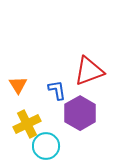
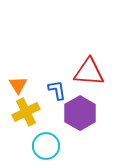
red triangle: moved 1 px down; rotated 24 degrees clockwise
yellow cross: moved 1 px left, 12 px up
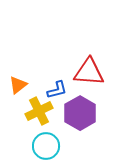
orange triangle: rotated 24 degrees clockwise
blue L-shape: rotated 85 degrees clockwise
yellow cross: moved 13 px right, 1 px up
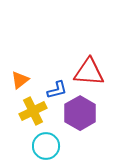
orange triangle: moved 2 px right, 5 px up
yellow cross: moved 6 px left
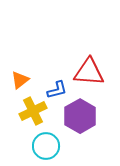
purple hexagon: moved 3 px down
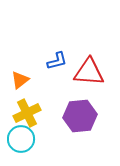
blue L-shape: moved 29 px up
yellow cross: moved 6 px left, 2 px down
purple hexagon: rotated 24 degrees clockwise
cyan circle: moved 25 px left, 7 px up
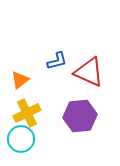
red triangle: rotated 20 degrees clockwise
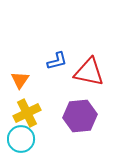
red triangle: rotated 12 degrees counterclockwise
orange triangle: rotated 18 degrees counterclockwise
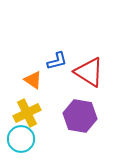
red triangle: rotated 20 degrees clockwise
orange triangle: moved 13 px right; rotated 30 degrees counterclockwise
purple hexagon: rotated 16 degrees clockwise
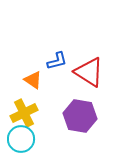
yellow cross: moved 3 px left
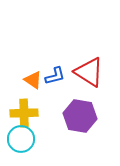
blue L-shape: moved 2 px left, 15 px down
yellow cross: rotated 24 degrees clockwise
